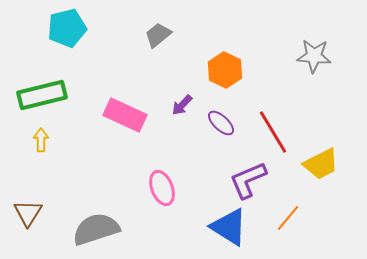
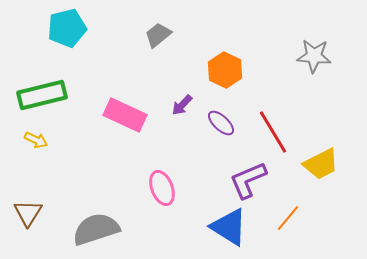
yellow arrow: moved 5 px left; rotated 115 degrees clockwise
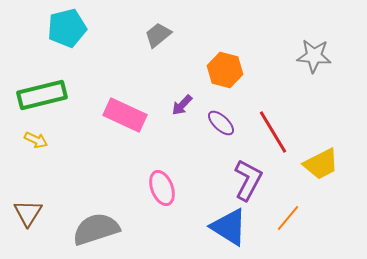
orange hexagon: rotated 12 degrees counterclockwise
purple L-shape: rotated 141 degrees clockwise
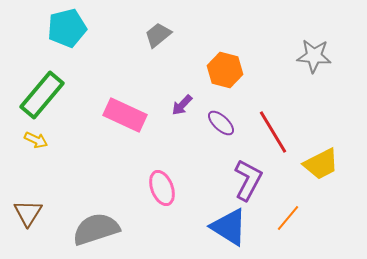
green rectangle: rotated 36 degrees counterclockwise
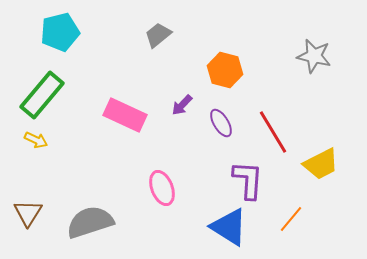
cyan pentagon: moved 7 px left, 4 px down
gray star: rotated 8 degrees clockwise
purple ellipse: rotated 16 degrees clockwise
purple L-shape: rotated 24 degrees counterclockwise
orange line: moved 3 px right, 1 px down
gray semicircle: moved 6 px left, 7 px up
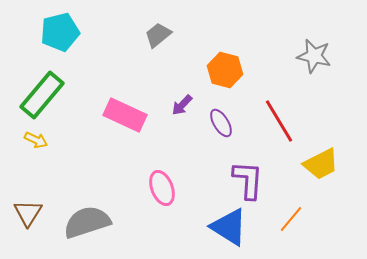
red line: moved 6 px right, 11 px up
gray semicircle: moved 3 px left
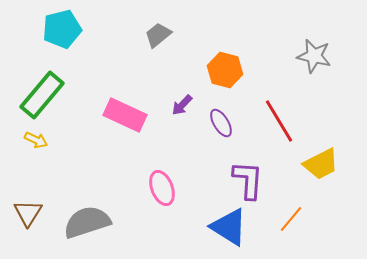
cyan pentagon: moved 2 px right, 3 px up
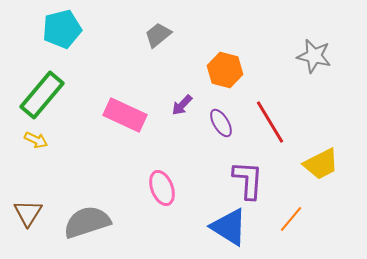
red line: moved 9 px left, 1 px down
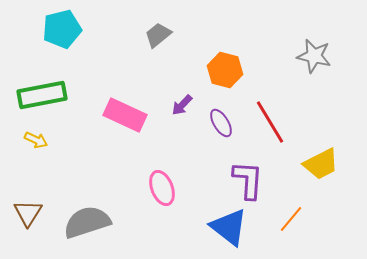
green rectangle: rotated 39 degrees clockwise
blue triangle: rotated 6 degrees clockwise
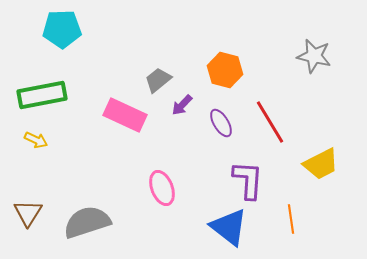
cyan pentagon: rotated 12 degrees clockwise
gray trapezoid: moved 45 px down
orange line: rotated 48 degrees counterclockwise
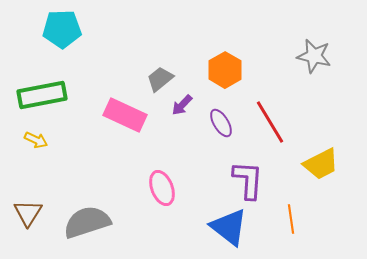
orange hexagon: rotated 16 degrees clockwise
gray trapezoid: moved 2 px right, 1 px up
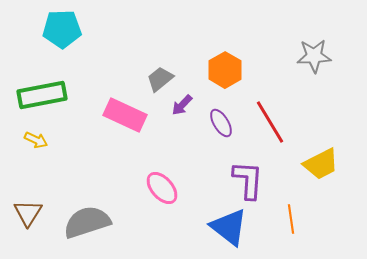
gray star: rotated 16 degrees counterclockwise
pink ellipse: rotated 20 degrees counterclockwise
